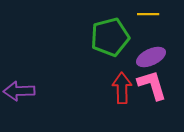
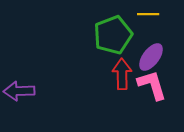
green pentagon: moved 3 px right, 2 px up; rotated 6 degrees counterclockwise
purple ellipse: rotated 28 degrees counterclockwise
red arrow: moved 14 px up
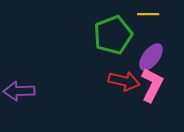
red arrow: moved 2 px right, 7 px down; rotated 104 degrees clockwise
pink L-shape: rotated 44 degrees clockwise
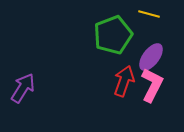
yellow line: moved 1 px right; rotated 15 degrees clockwise
red arrow: rotated 84 degrees counterclockwise
purple arrow: moved 4 px right, 3 px up; rotated 124 degrees clockwise
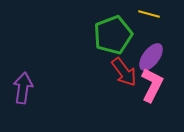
red arrow: moved 9 px up; rotated 124 degrees clockwise
purple arrow: rotated 24 degrees counterclockwise
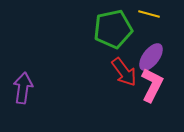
green pentagon: moved 6 px up; rotated 9 degrees clockwise
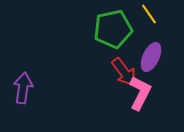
yellow line: rotated 40 degrees clockwise
purple ellipse: rotated 12 degrees counterclockwise
pink L-shape: moved 12 px left, 8 px down
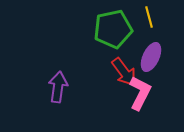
yellow line: moved 3 px down; rotated 20 degrees clockwise
purple arrow: moved 35 px right, 1 px up
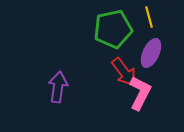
purple ellipse: moved 4 px up
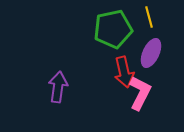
red arrow: rotated 24 degrees clockwise
